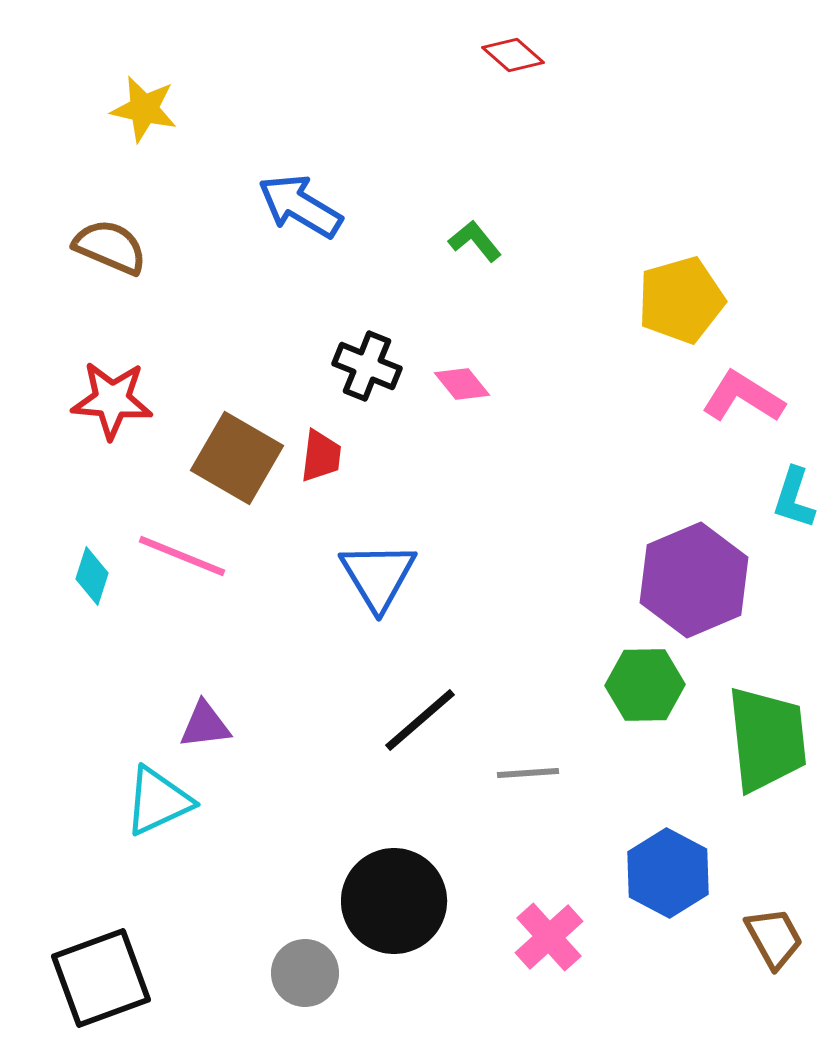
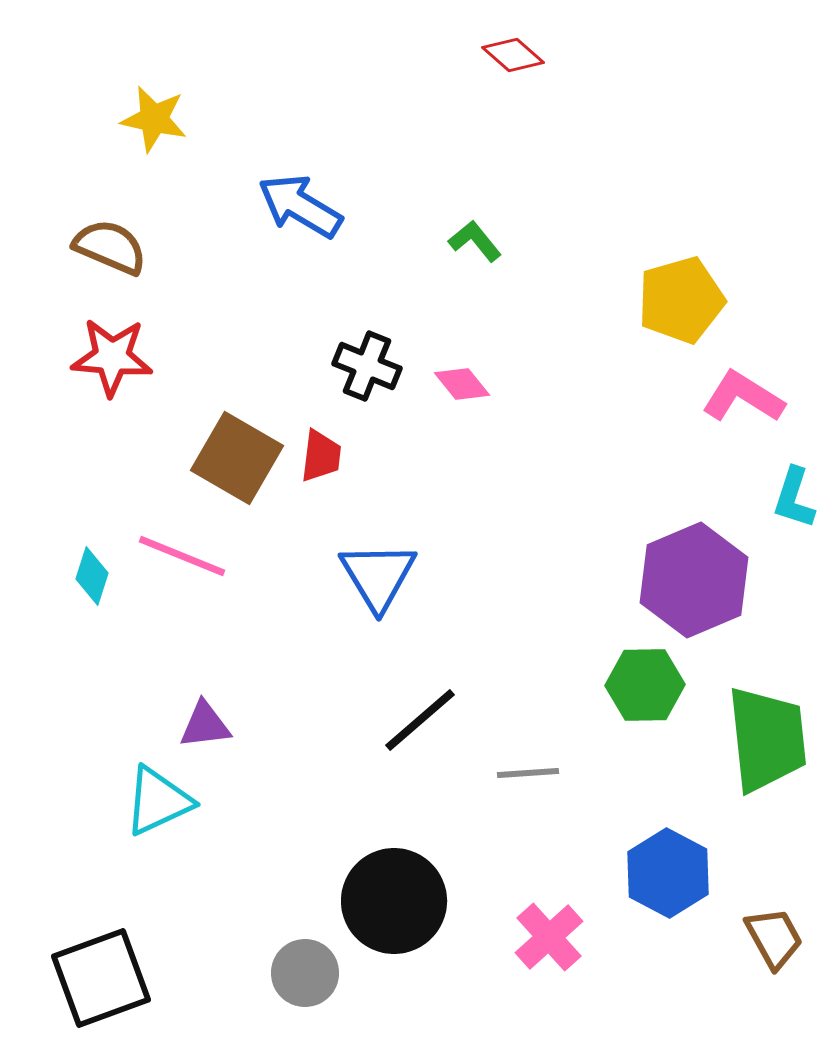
yellow star: moved 10 px right, 10 px down
red star: moved 43 px up
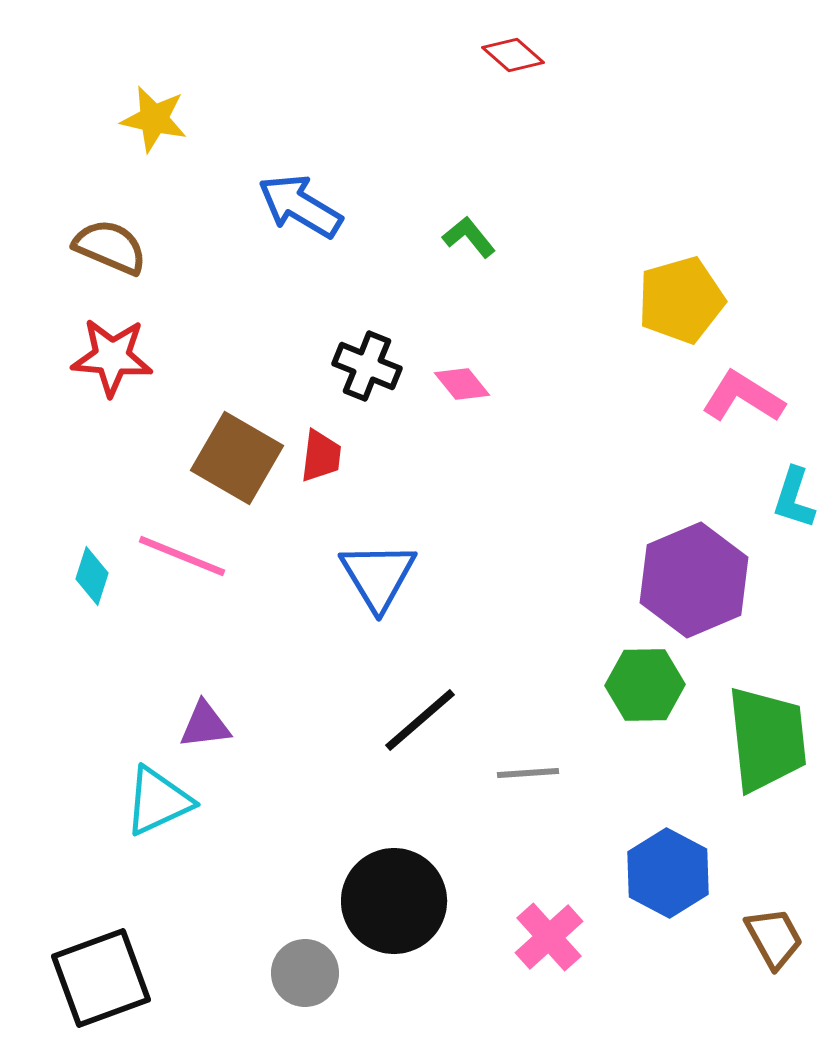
green L-shape: moved 6 px left, 4 px up
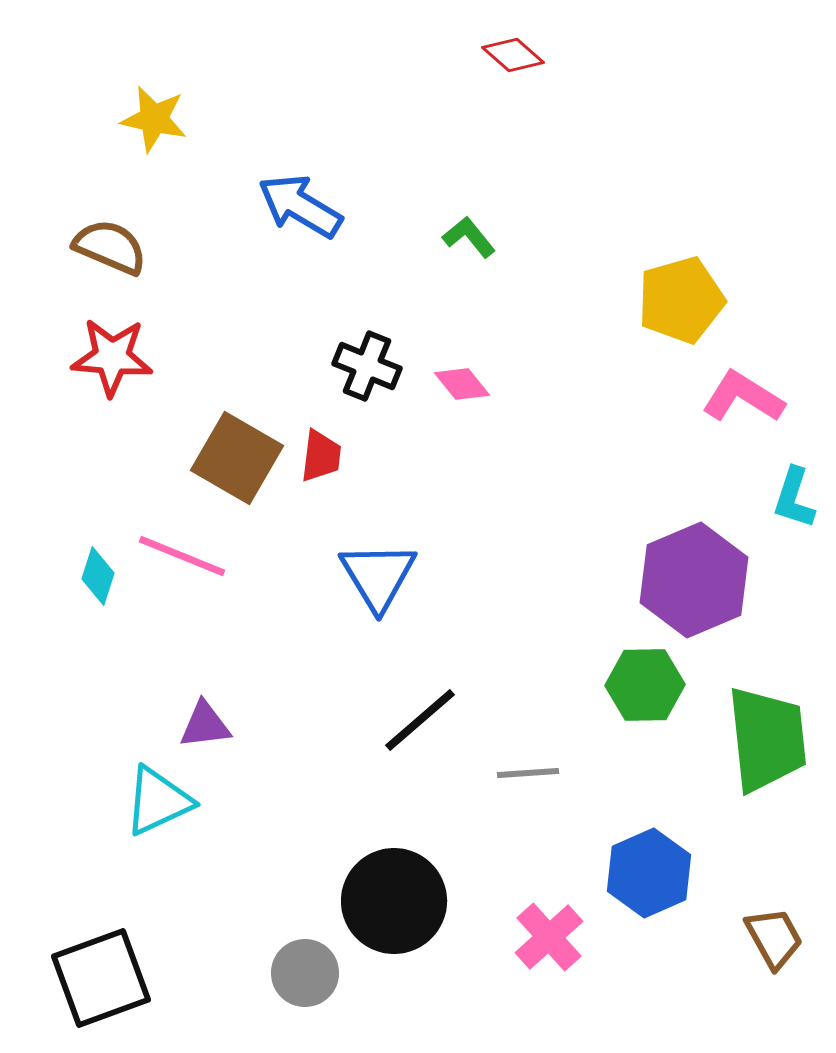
cyan diamond: moved 6 px right
blue hexagon: moved 19 px left; rotated 8 degrees clockwise
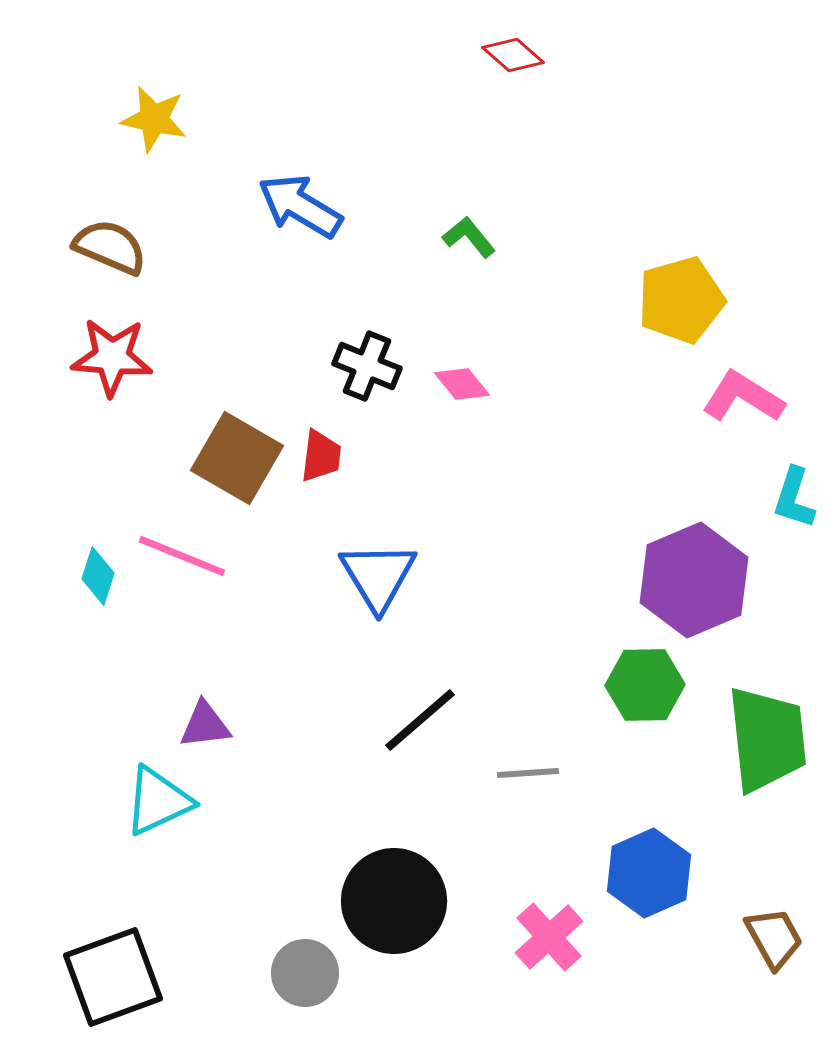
black square: moved 12 px right, 1 px up
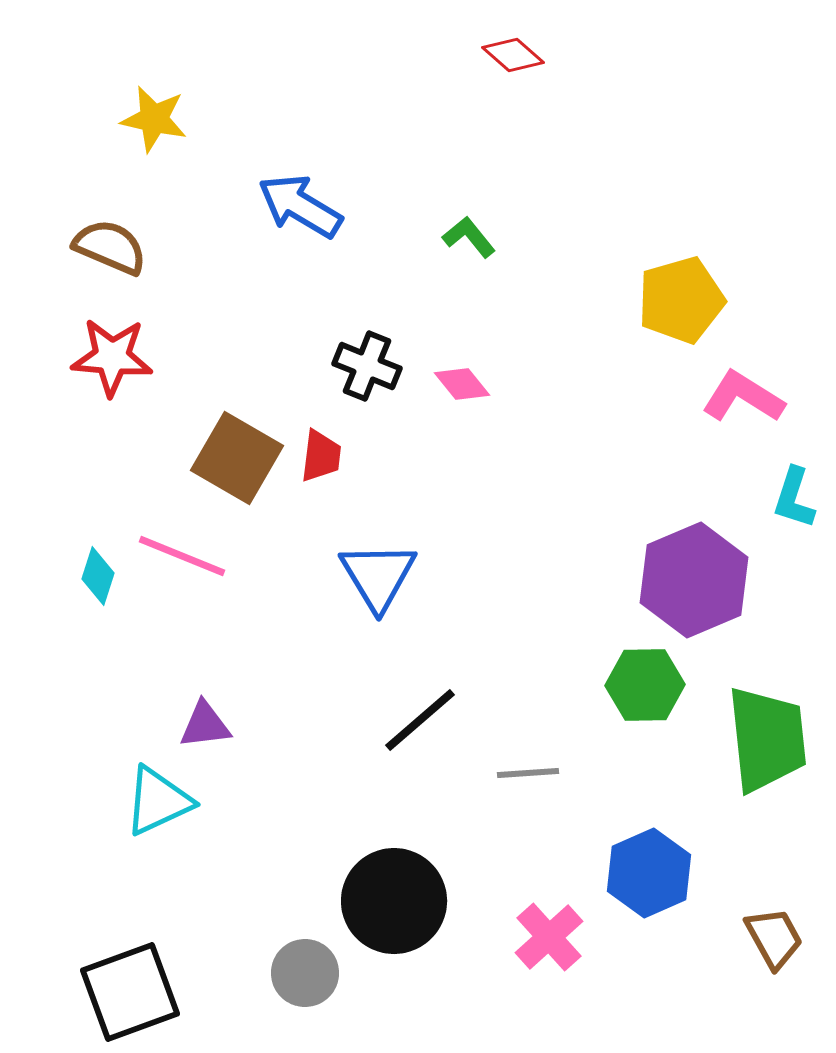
black square: moved 17 px right, 15 px down
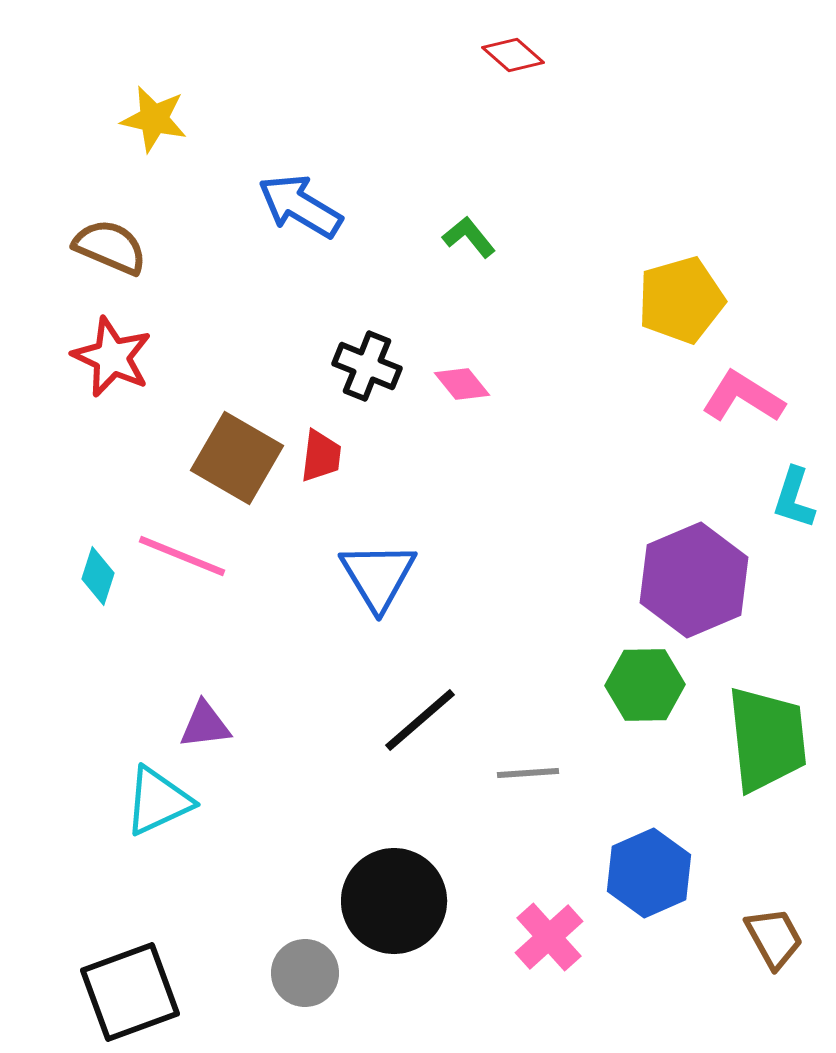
red star: rotated 20 degrees clockwise
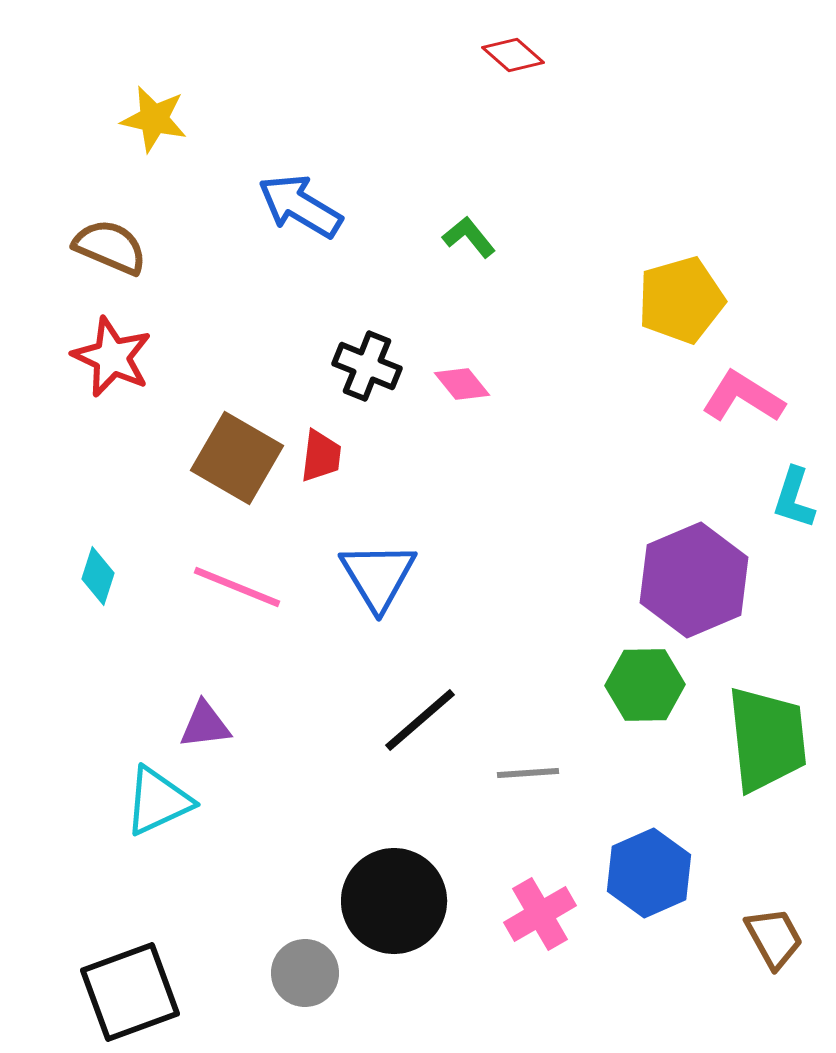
pink line: moved 55 px right, 31 px down
pink cross: moved 9 px left, 23 px up; rotated 12 degrees clockwise
